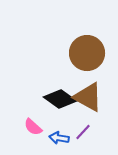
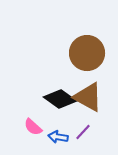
blue arrow: moved 1 px left, 1 px up
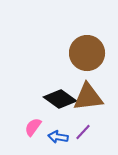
brown triangle: rotated 36 degrees counterclockwise
pink semicircle: rotated 84 degrees clockwise
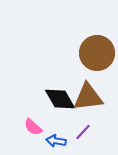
brown circle: moved 10 px right
black diamond: rotated 24 degrees clockwise
pink semicircle: rotated 84 degrees counterclockwise
blue arrow: moved 2 px left, 4 px down
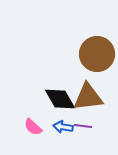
brown circle: moved 1 px down
purple line: moved 6 px up; rotated 54 degrees clockwise
blue arrow: moved 7 px right, 14 px up
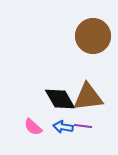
brown circle: moved 4 px left, 18 px up
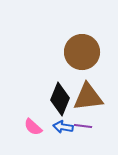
brown circle: moved 11 px left, 16 px down
black diamond: rotated 52 degrees clockwise
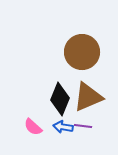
brown triangle: rotated 16 degrees counterclockwise
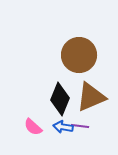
brown circle: moved 3 px left, 3 px down
brown triangle: moved 3 px right
purple line: moved 3 px left
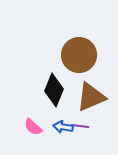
black diamond: moved 6 px left, 9 px up
